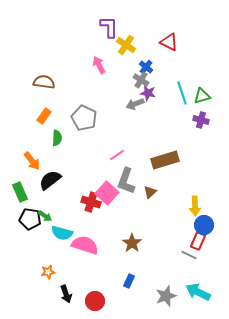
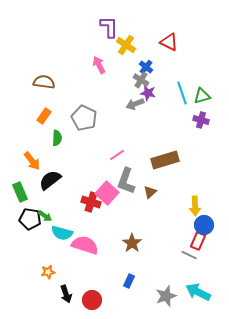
red circle: moved 3 px left, 1 px up
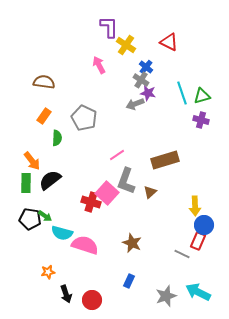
green rectangle: moved 6 px right, 9 px up; rotated 24 degrees clockwise
brown star: rotated 12 degrees counterclockwise
gray line: moved 7 px left, 1 px up
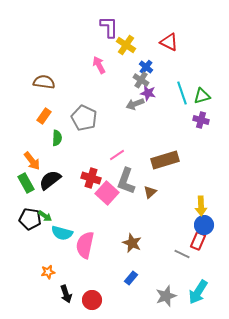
green rectangle: rotated 30 degrees counterclockwise
red cross: moved 24 px up
yellow arrow: moved 6 px right
pink semicircle: rotated 96 degrees counterclockwise
blue rectangle: moved 2 px right, 3 px up; rotated 16 degrees clockwise
cyan arrow: rotated 85 degrees counterclockwise
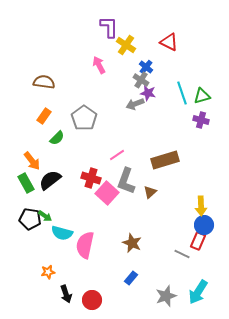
gray pentagon: rotated 10 degrees clockwise
green semicircle: rotated 42 degrees clockwise
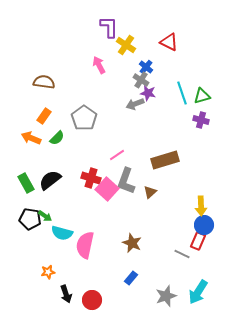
orange arrow: moved 1 px left, 23 px up; rotated 150 degrees clockwise
pink square: moved 4 px up
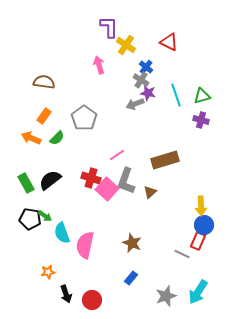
pink arrow: rotated 12 degrees clockwise
cyan line: moved 6 px left, 2 px down
cyan semicircle: rotated 55 degrees clockwise
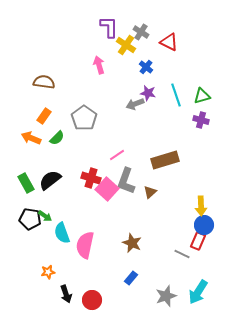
gray cross: moved 48 px up
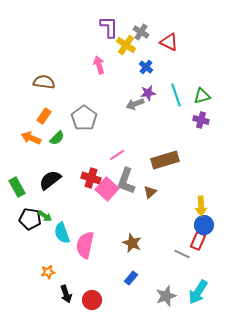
purple star: rotated 21 degrees counterclockwise
green rectangle: moved 9 px left, 4 px down
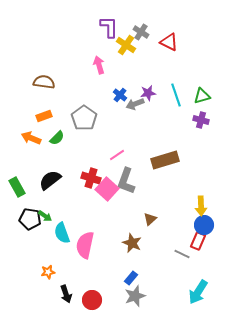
blue cross: moved 26 px left, 28 px down
orange rectangle: rotated 35 degrees clockwise
brown triangle: moved 27 px down
gray star: moved 31 px left
